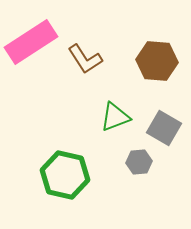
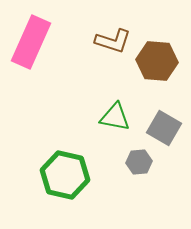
pink rectangle: rotated 33 degrees counterclockwise
brown L-shape: moved 28 px right, 18 px up; rotated 39 degrees counterclockwise
green triangle: rotated 32 degrees clockwise
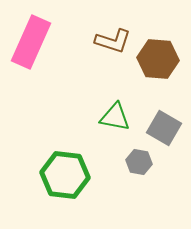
brown hexagon: moved 1 px right, 2 px up
gray hexagon: rotated 15 degrees clockwise
green hexagon: rotated 6 degrees counterclockwise
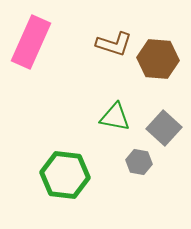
brown L-shape: moved 1 px right, 3 px down
gray square: rotated 12 degrees clockwise
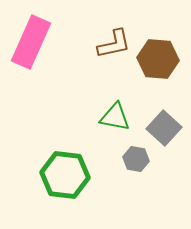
brown L-shape: rotated 30 degrees counterclockwise
gray hexagon: moved 3 px left, 3 px up
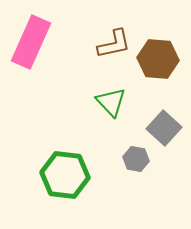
green triangle: moved 4 px left, 15 px up; rotated 36 degrees clockwise
